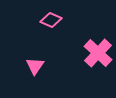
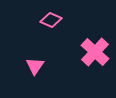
pink cross: moved 3 px left, 1 px up
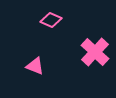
pink triangle: rotated 42 degrees counterclockwise
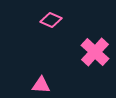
pink triangle: moved 6 px right, 19 px down; rotated 18 degrees counterclockwise
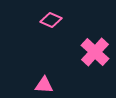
pink triangle: moved 3 px right
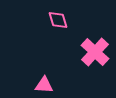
pink diamond: moved 7 px right; rotated 50 degrees clockwise
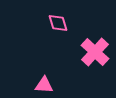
pink diamond: moved 3 px down
